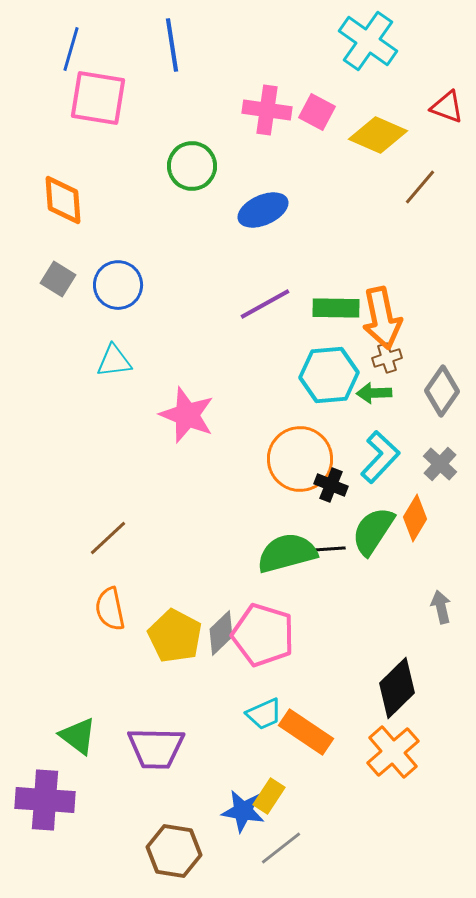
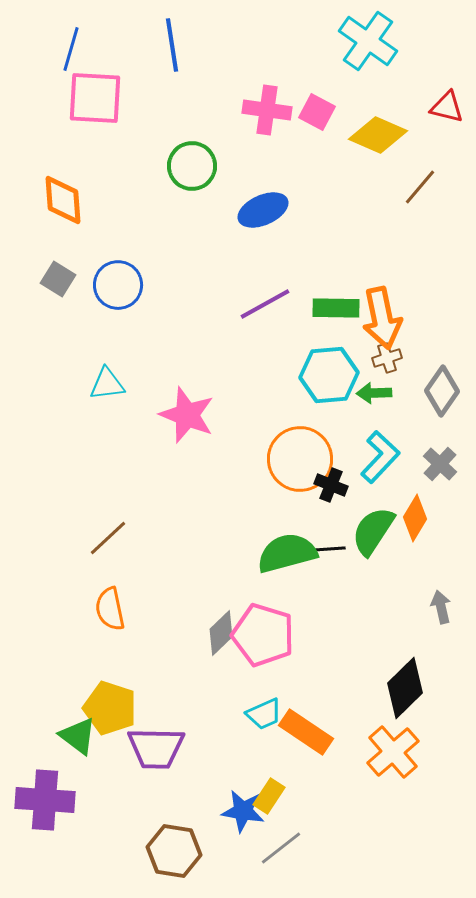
pink square at (98, 98): moved 3 px left; rotated 6 degrees counterclockwise
red triangle at (447, 107): rotated 6 degrees counterclockwise
cyan triangle at (114, 361): moved 7 px left, 23 px down
yellow pentagon at (175, 636): moved 65 px left, 72 px down; rotated 10 degrees counterclockwise
black diamond at (397, 688): moved 8 px right
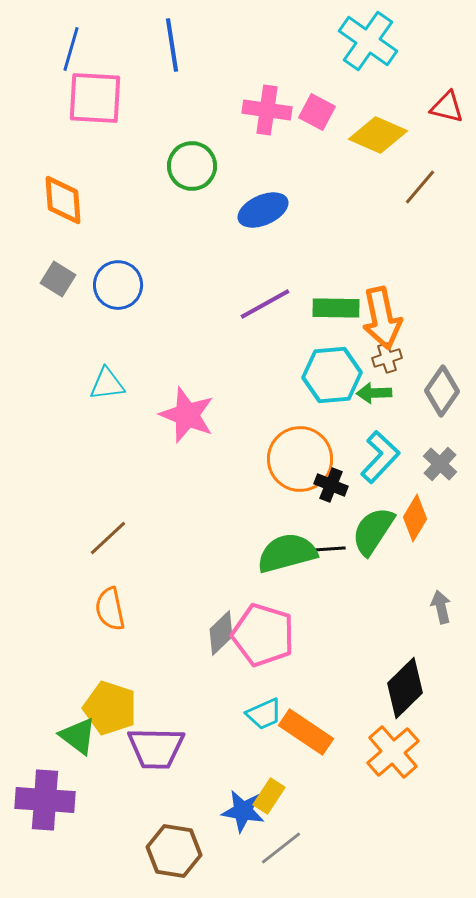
cyan hexagon at (329, 375): moved 3 px right
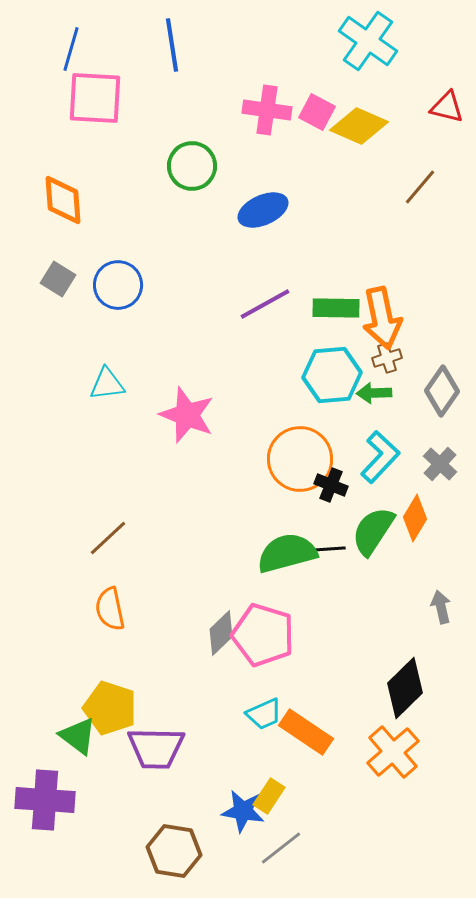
yellow diamond at (378, 135): moved 19 px left, 9 px up
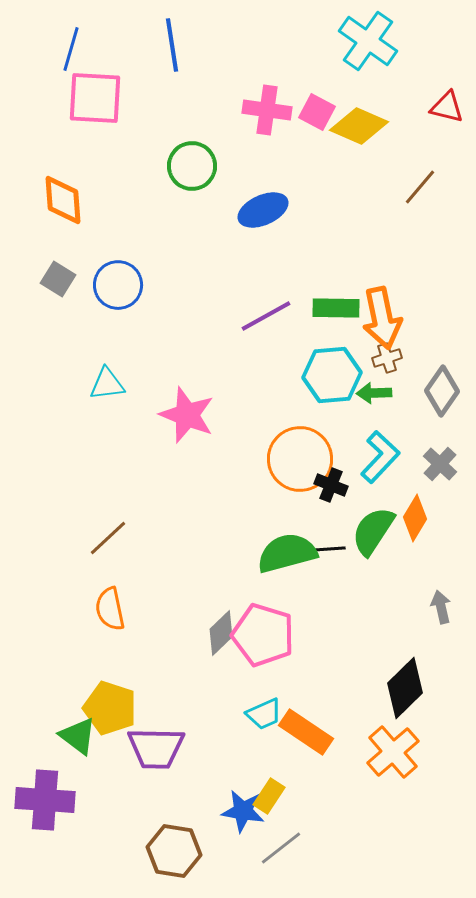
purple line at (265, 304): moved 1 px right, 12 px down
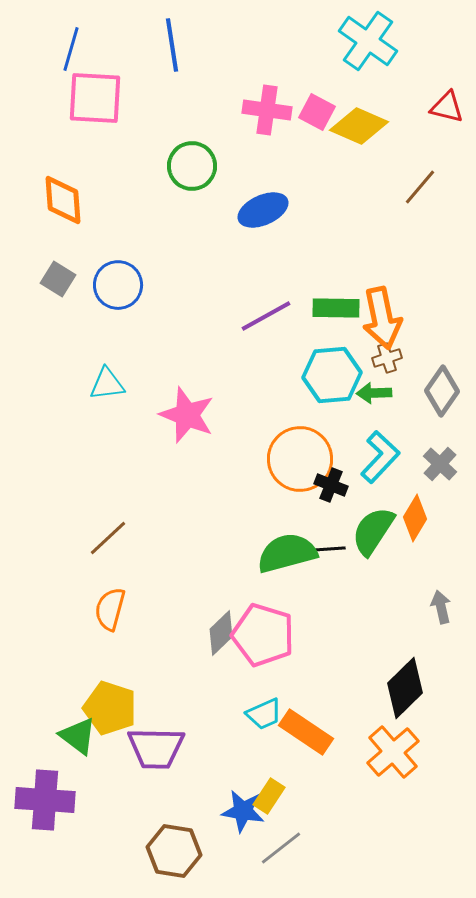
orange semicircle at (110, 609): rotated 27 degrees clockwise
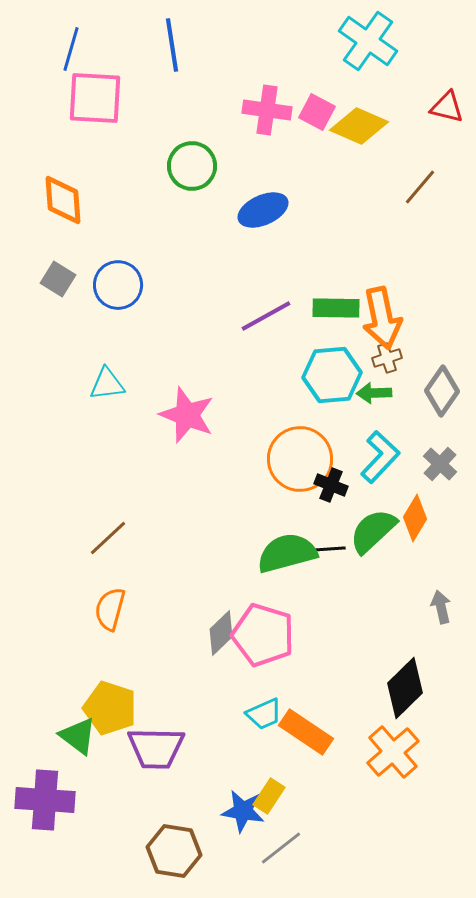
green semicircle at (373, 531): rotated 14 degrees clockwise
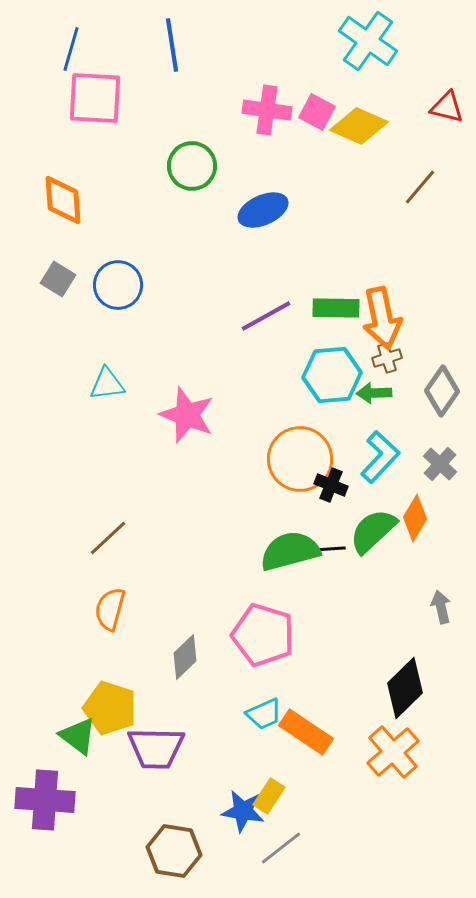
green semicircle at (287, 553): moved 3 px right, 2 px up
gray diamond at (221, 633): moved 36 px left, 24 px down
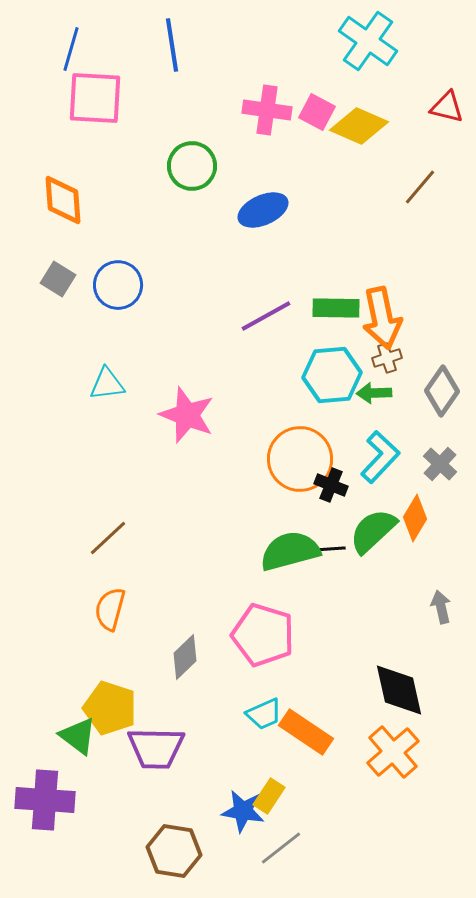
black diamond at (405, 688): moved 6 px left, 2 px down; rotated 58 degrees counterclockwise
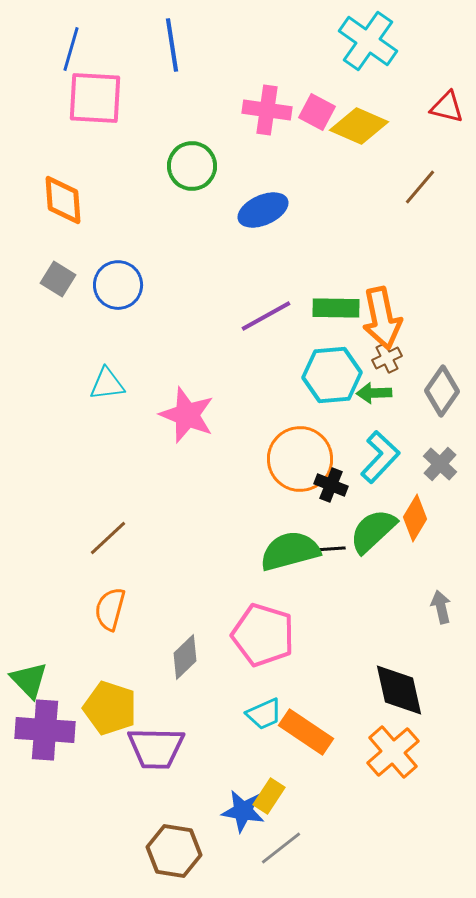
brown cross at (387, 358): rotated 8 degrees counterclockwise
green triangle at (78, 736): moved 49 px left, 56 px up; rotated 9 degrees clockwise
purple cross at (45, 800): moved 70 px up
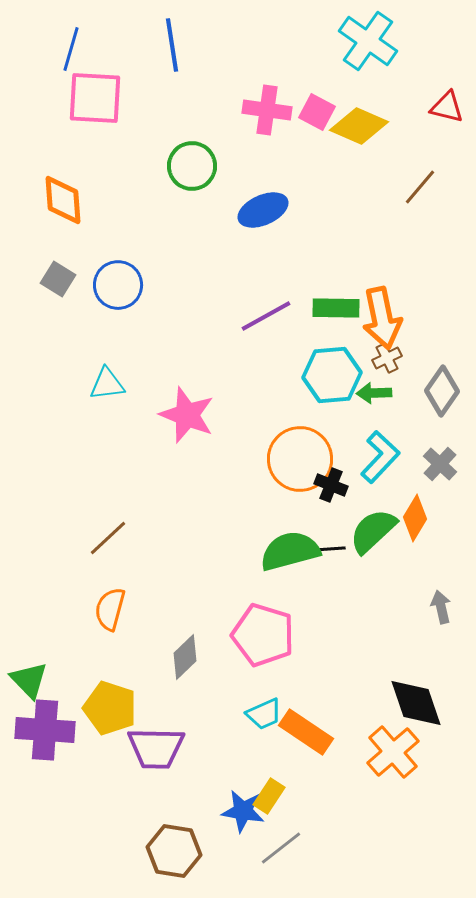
black diamond at (399, 690): moved 17 px right, 13 px down; rotated 6 degrees counterclockwise
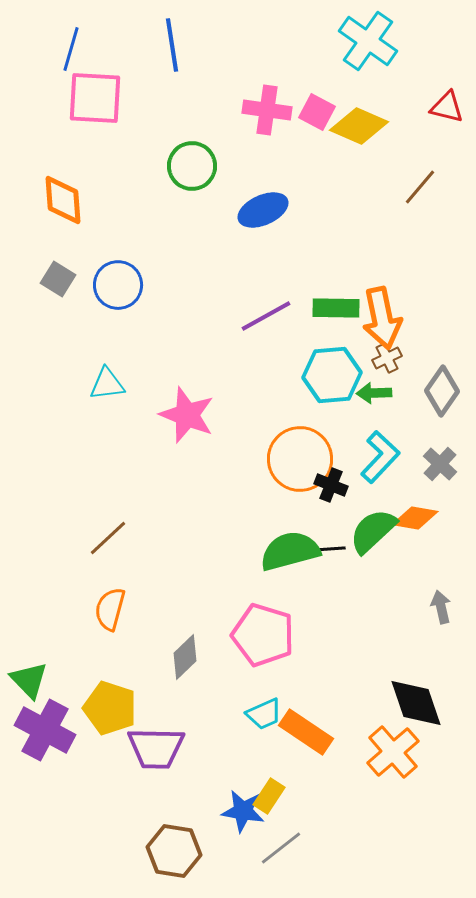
orange diamond at (415, 518): rotated 69 degrees clockwise
purple cross at (45, 730): rotated 24 degrees clockwise
